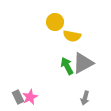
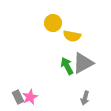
yellow circle: moved 2 px left, 1 px down
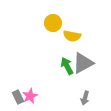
pink star: moved 1 px up
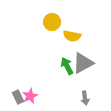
yellow circle: moved 1 px left, 1 px up
gray arrow: rotated 24 degrees counterclockwise
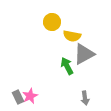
gray triangle: moved 1 px right, 9 px up
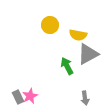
yellow circle: moved 2 px left, 3 px down
yellow semicircle: moved 6 px right, 1 px up
gray triangle: moved 4 px right
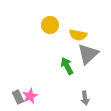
gray triangle: rotated 15 degrees counterclockwise
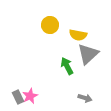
gray arrow: rotated 64 degrees counterclockwise
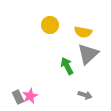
yellow semicircle: moved 5 px right, 3 px up
gray arrow: moved 3 px up
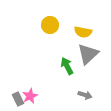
gray rectangle: moved 2 px down
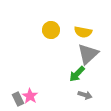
yellow circle: moved 1 px right, 5 px down
green arrow: moved 10 px right, 8 px down; rotated 108 degrees counterclockwise
pink star: rotated 14 degrees counterclockwise
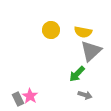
gray triangle: moved 3 px right, 3 px up
